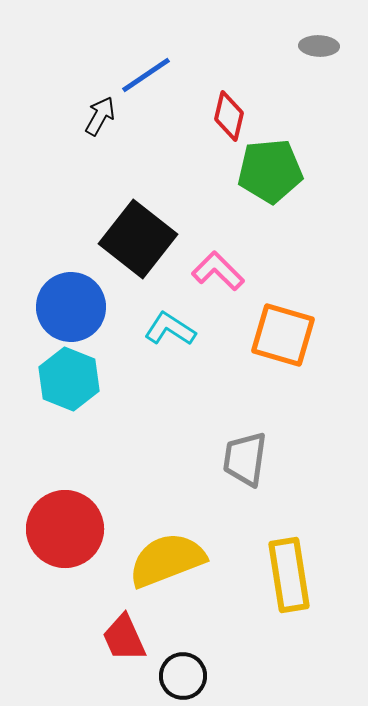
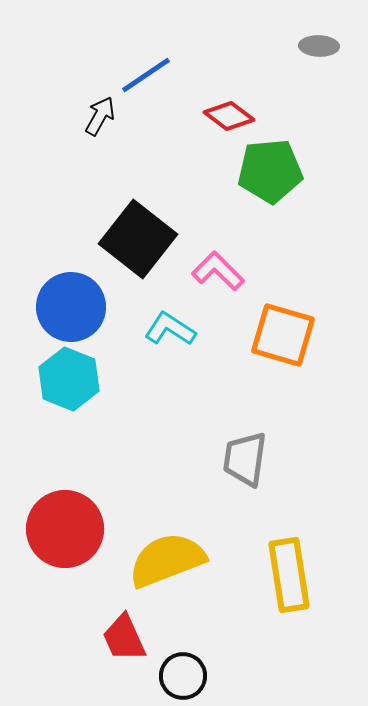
red diamond: rotated 66 degrees counterclockwise
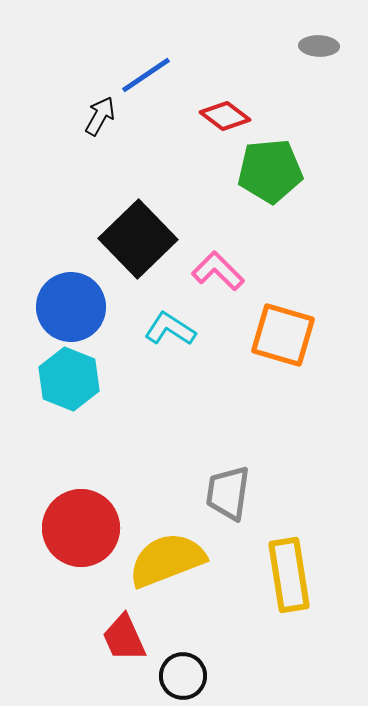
red diamond: moved 4 px left
black square: rotated 8 degrees clockwise
gray trapezoid: moved 17 px left, 34 px down
red circle: moved 16 px right, 1 px up
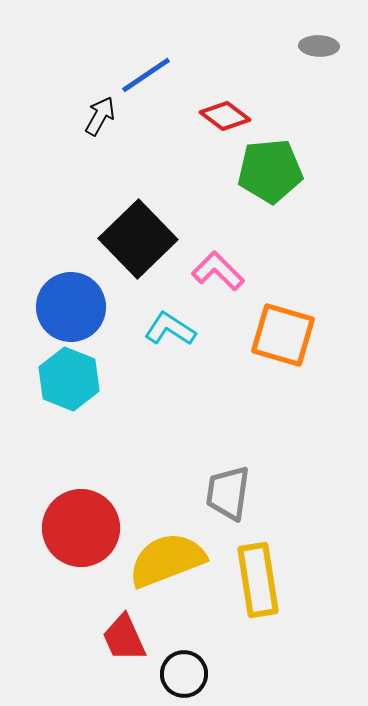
yellow rectangle: moved 31 px left, 5 px down
black circle: moved 1 px right, 2 px up
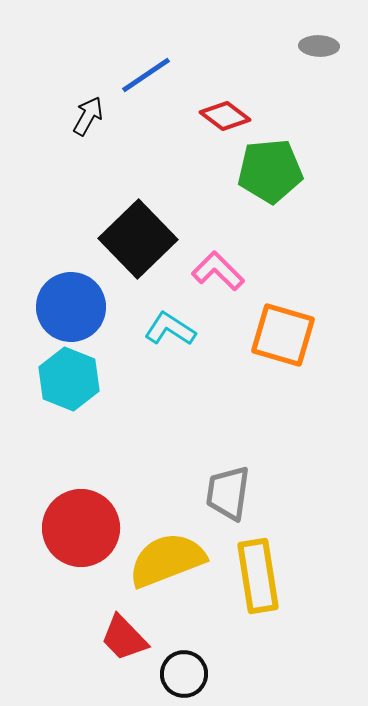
black arrow: moved 12 px left
yellow rectangle: moved 4 px up
red trapezoid: rotated 20 degrees counterclockwise
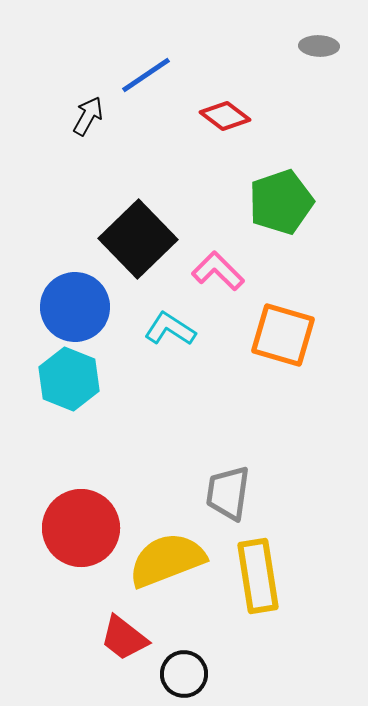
green pentagon: moved 11 px right, 31 px down; rotated 14 degrees counterclockwise
blue circle: moved 4 px right
red trapezoid: rotated 8 degrees counterclockwise
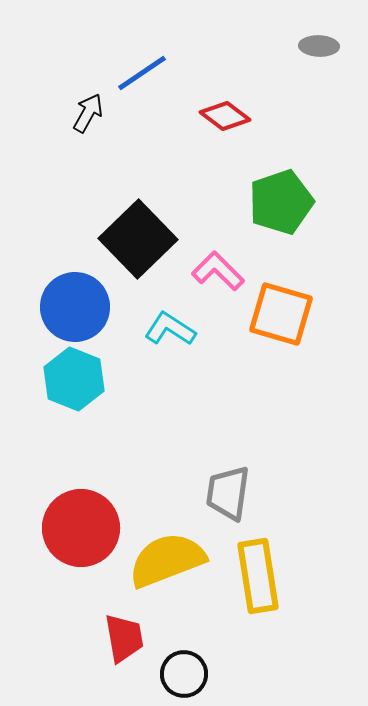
blue line: moved 4 px left, 2 px up
black arrow: moved 3 px up
orange square: moved 2 px left, 21 px up
cyan hexagon: moved 5 px right
red trapezoid: rotated 138 degrees counterclockwise
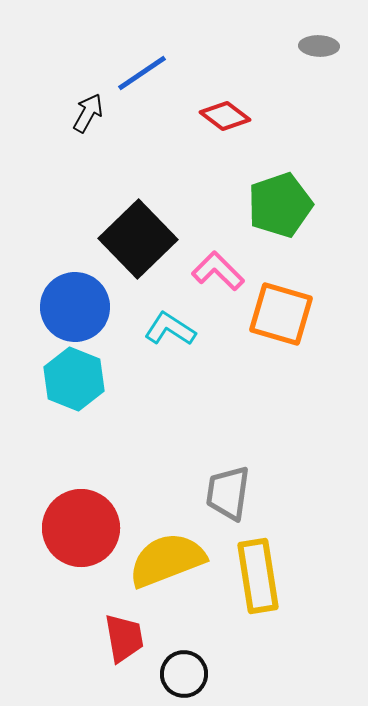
green pentagon: moved 1 px left, 3 px down
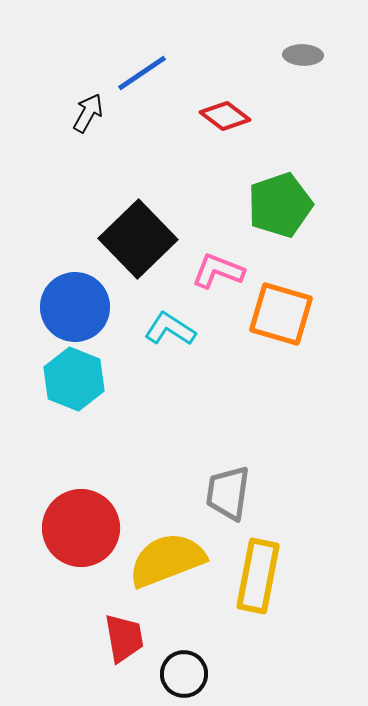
gray ellipse: moved 16 px left, 9 px down
pink L-shape: rotated 24 degrees counterclockwise
yellow rectangle: rotated 20 degrees clockwise
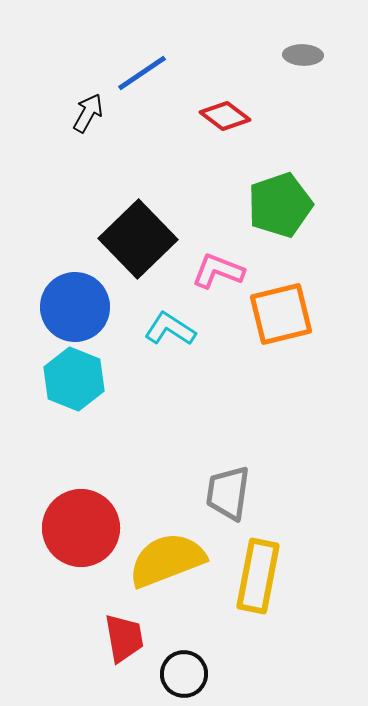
orange square: rotated 30 degrees counterclockwise
